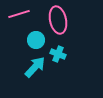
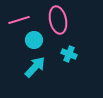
pink line: moved 6 px down
cyan circle: moved 2 px left
cyan cross: moved 11 px right
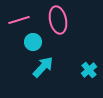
cyan circle: moved 1 px left, 2 px down
cyan cross: moved 20 px right, 16 px down; rotated 28 degrees clockwise
cyan arrow: moved 8 px right
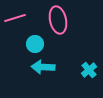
pink line: moved 4 px left, 2 px up
cyan circle: moved 2 px right, 2 px down
cyan arrow: rotated 130 degrees counterclockwise
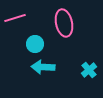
pink ellipse: moved 6 px right, 3 px down
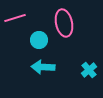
cyan circle: moved 4 px right, 4 px up
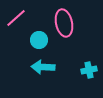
pink line: moved 1 px right; rotated 25 degrees counterclockwise
cyan cross: rotated 28 degrees clockwise
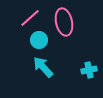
pink line: moved 14 px right
pink ellipse: moved 1 px up
cyan arrow: rotated 45 degrees clockwise
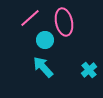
cyan circle: moved 6 px right
cyan cross: rotated 28 degrees counterclockwise
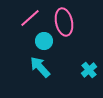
cyan circle: moved 1 px left, 1 px down
cyan arrow: moved 3 px left
